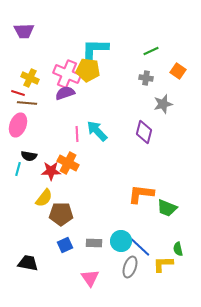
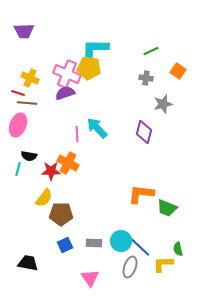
yellow pentagon: moved 1 px right, 2 px up
cyan arrow: moved 3 px up
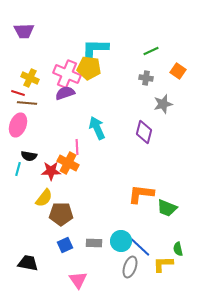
cyan arrow: rotated 20 degrees clockwise
pink line: moved 13 px down
pink triangle: moved 12 px left, 2 px down
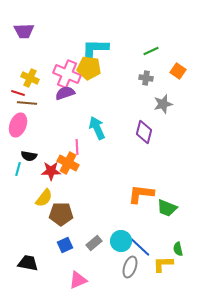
gray rectangle: rotated 42 degrees counterclockwise
pink triangle: rotated 42 degrees clockwise
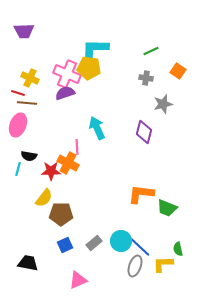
gray ellipse: moved 5 px right, 1 px up
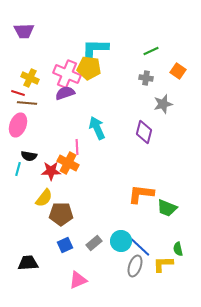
black trapezoid: rotated 15 degrees counterclockwise
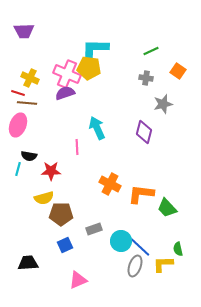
orange cross: moved 42 px right, 21 px down
yellow semicircle: rotated 36 degrees clockwise
green trapezoid: rotated 25 degrees clockwise
gray rectangle: moved 14 px up; rotated 21 degrees clockwise
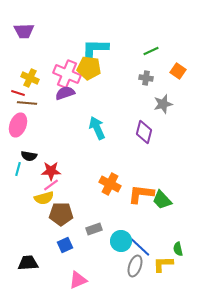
pink line: moved 26 px left, 38 px down; rotated 56 degrees clockwise
green trapezoid: moved 5 px left, 8 px up
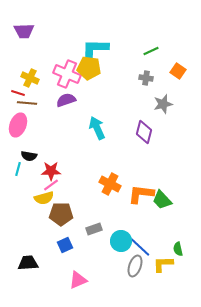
purple semicircle: moved 1 px right, 7 px down
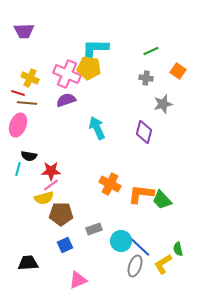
yellow L-shape: rotated 30 degrees counterclockwise
